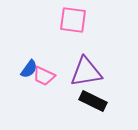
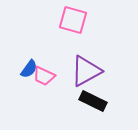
pink square: rotated 8 degrees clockwise
purple triangle: moved 1 px up; rotated 20 degrees counterclockwise
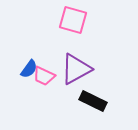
purple triangle: moved 10 px left, 2 px up
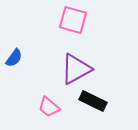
blue semicircle: moved 15 px left, 11 px up
pink trapezoid: moved 5 px right, 31 px down; rotated 15 degrees clockwise
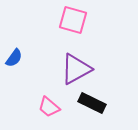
black rectangle: moved 1 px left, 2 px down
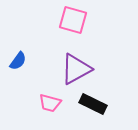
blue semicircle: moved 4 px right, 3 px down
black rectangle: moved 1 px right, 1 px down
pink trapezoid: moved 1 px right, 4 px up; rotated 25 degrees counterclockwise
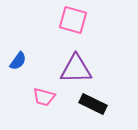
purple triangle: rotated 28 degrees clockwise
pink trapezoid: moved 6 px left, 6 px up
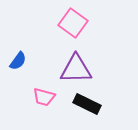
pink square: moved 3 px down; rotated 20 degrees clockwise
black rectangle: moved 6 px left
